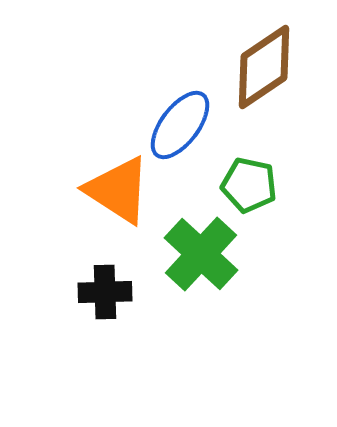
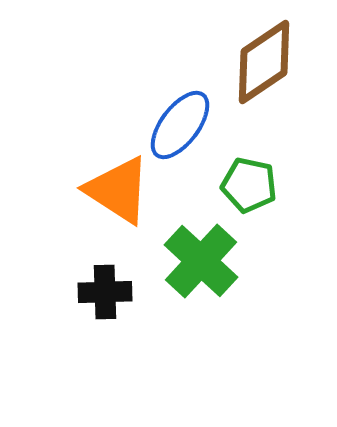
brown diamond: moved 5 px up
green cross: moved 7 px down
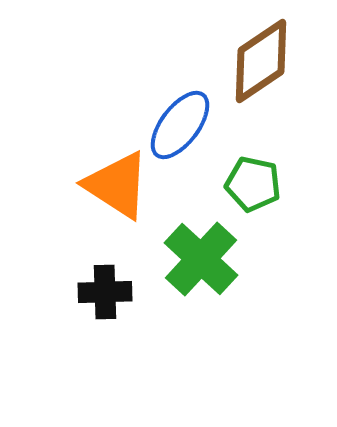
brown diamond: moved 3 px left, 1 px up
green pentagon: moved 4 px right, 1 px up
orange triangle: moved 1 px left, 5 px up
green cross: moved 2 px up
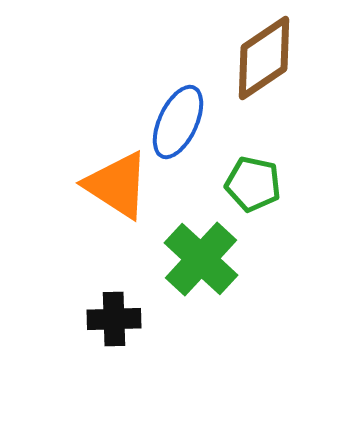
brown diamond: moved 3 px right, 3 px up
blue ellipse: moved 2 px left, 3 px up; rotated 12 degrees counterclockwise
black cross: moved 9 px right, 27 px down
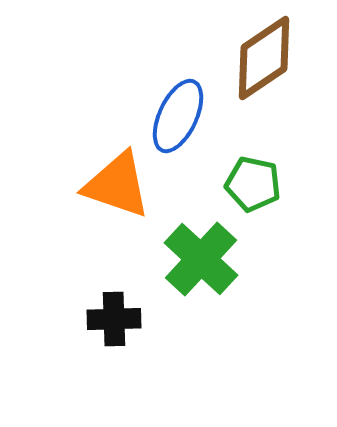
blue ellipse: moved 6 px up
orange triangle: rotated 14 degrees counterclockwise
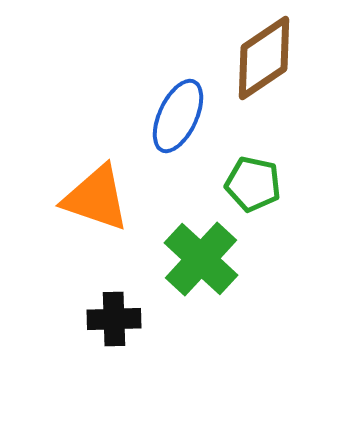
orange triangle: moved 21 px left, 13 px down
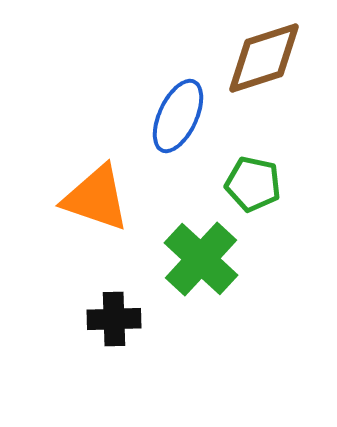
brown diamond: rotated 16 degrees clockwise
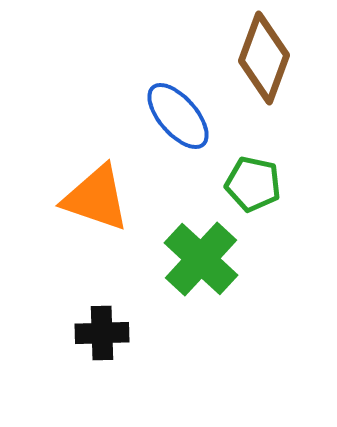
brown diamond: rotated 52 degrees counterclockwise
blue ellipse: rotated 66 degrees counterclockwise
black cross: moved 12 px left, 14 px down
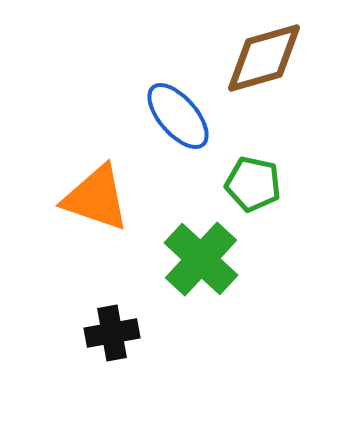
brown diamond: rotated 54 degrees clockwise
black cross: moved 10 px right; rotated 8 degrees counterclockwise
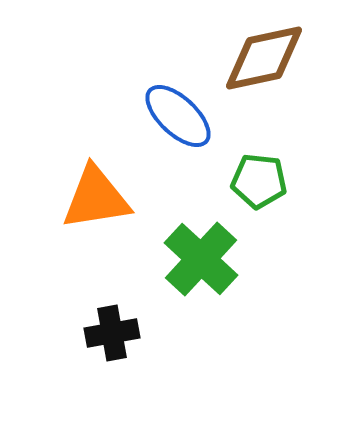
brown diamond: rotated 4 degrees clockwise
blue ellipse: rotated 6 degrees counterclockwise
green pentagon: moved 6 px right, 3 px up; rotated 6 degrees counterclockwise
orange triangle: rotated 28 degrees counterclockwise
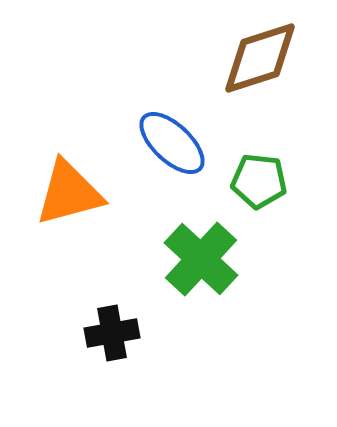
brown diamond: moved 4 px left; rotated 6 degrees counterclockwise
blue ellipse: moved 6 px left, 27 px down
orange triangle: moved 27 px left, 5 px up; rotated 6 degrees counterclockwise
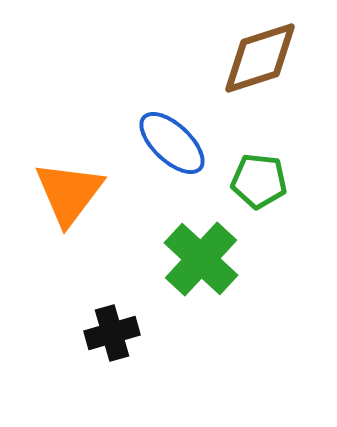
orange triangle: rotated 38 degrees counterclockwise
black cross: rotated 6 degrees counterclockwise
